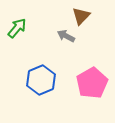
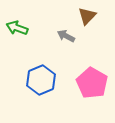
brown triangle: moved 6 px right
green arrow: rotated 110 degrees counterclockwise
pink pentagon: rotated 12 degrees counterclockwise
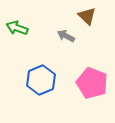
brown triangle: rotated 30 degrees counterclockwise
pink pentagon: rotated 8 degrees counterclockwise
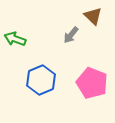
brown triangle: moved 6 px right
green arrow: moved 2 px left, 11 px down
gray arrow: moved 5 px right, 1 px up; rotated 78 degrees counterclockwise
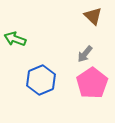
gray arrow: moved 14 px right, 19 px down
pink pentagon: rotated 16 degrees clockwise
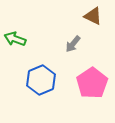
brown triangle: rotated 18 degrees counterclockwise
gray arrow: moved 12 px left, 10 px up
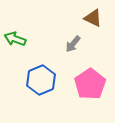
brown triangle: moved 2 px down
pink pentagon: moved 2 px left, 1 px down
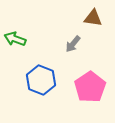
brown triangle: rotated 18 degrees counterclockwise
blue hexagon: rotated 16 degrees counterclockwise
pink pentagon: moved 3 px down
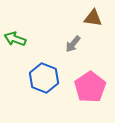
blue hexagon: moved 3 px right, 2 px up
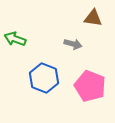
gray arrow: rotated 114 degrees counterclockwise
pink pentagon: moved 1 px up; rotated 16 degrees counterclockwise
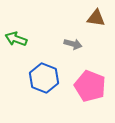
brown triangle: moved 3 px right
green arrow: moved 1 px right
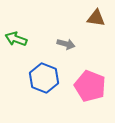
gray arrow: moved 7 px left
